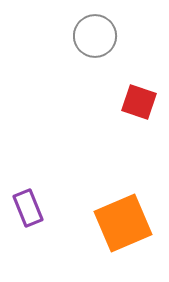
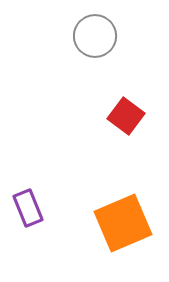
red square: moved 13 px left, 14 px down; rotated 18 degrees clockwise
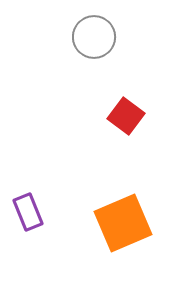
gray circle: moved 1 px left, 1 px down
purple rectangle: moved 4 px down
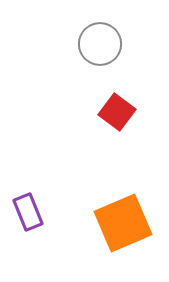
gray circle: moved 6 px right, 7 px down
red square: moved 9 px left, 4 px up
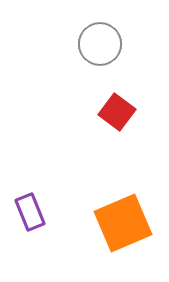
purple rectangle: moved 2 px right
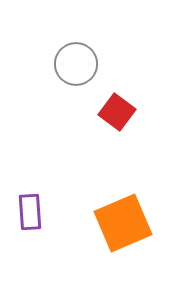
gray circle: moved 24 px left, 20 px down
purple rectangle: rotated 18 degrees clockwise
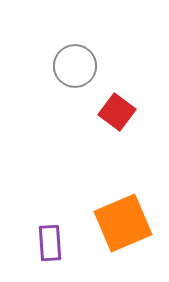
gray circle: moved 1 px left, 2 px down
purple rectangle: moved 20 px right, 31 px down
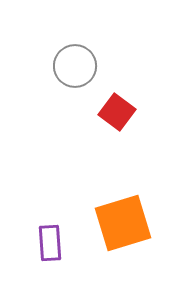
orange square: rotated 6 degrees clockwise
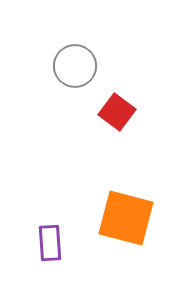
orange square: moved 3 px right, 5 px up; rotated 32 degrees clockwise
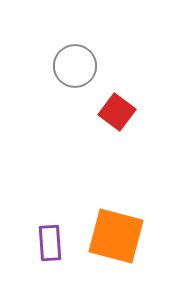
orange square: moved 10 px left, 18 px down
